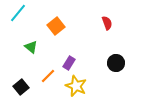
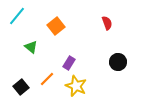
cyan line: moved 1 px left, 3 px down
black circle: moved 2 px right, 1 px up
orange line: moved 1 px left, 3 px down
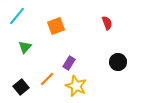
orange square: rotated 18 degrees clockwise
green triangle: moved 6 px left; rotated 32 degrees clockwise
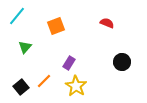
red semicircle: rotated 48 degrees counterclockwise
black circle: moved 4 px right
orange line: moved 3 px left, 2 px down
yellow star: rotated 10 degrees clockwise
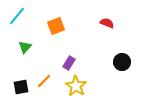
black square: rotated 28 degrees clockwise
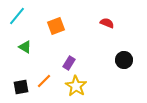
green triangle: rotated 40 degrees counterclockwise
black circle: moved 2 px right, 2 px up
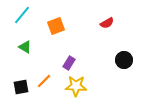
cyan line: moved 5 px right, 1 px up
red semicircle: rotated 128 degrees clockwise
yellow star: rotated 30 degrees counterclockwise
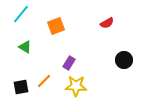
cyan line: moved 1 px left, 1 px up
